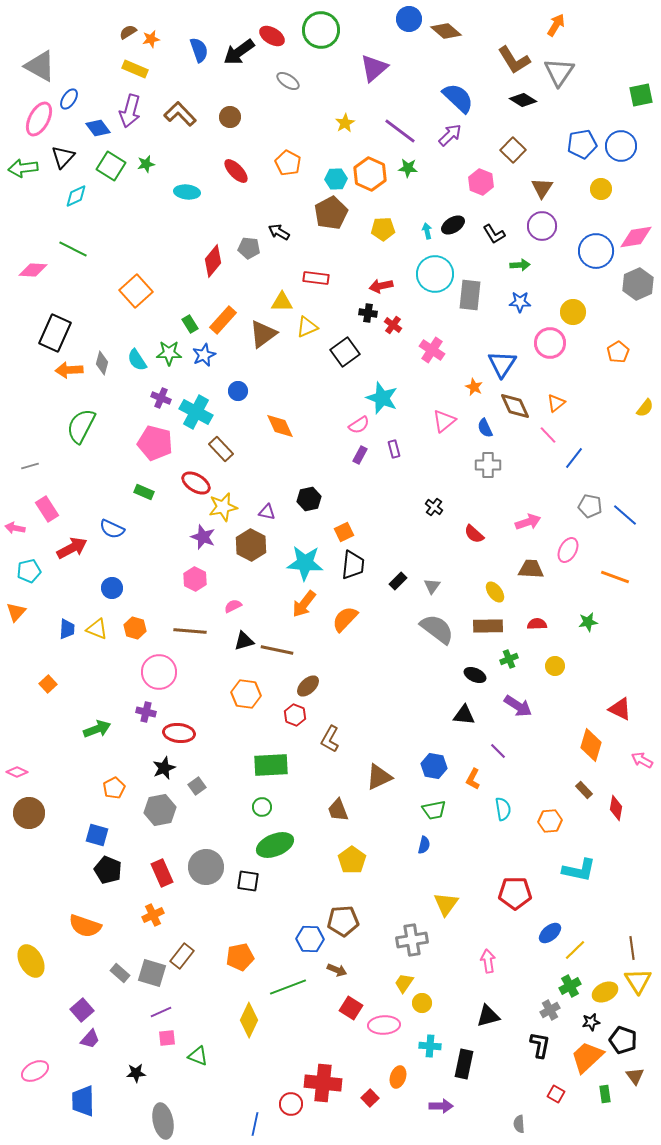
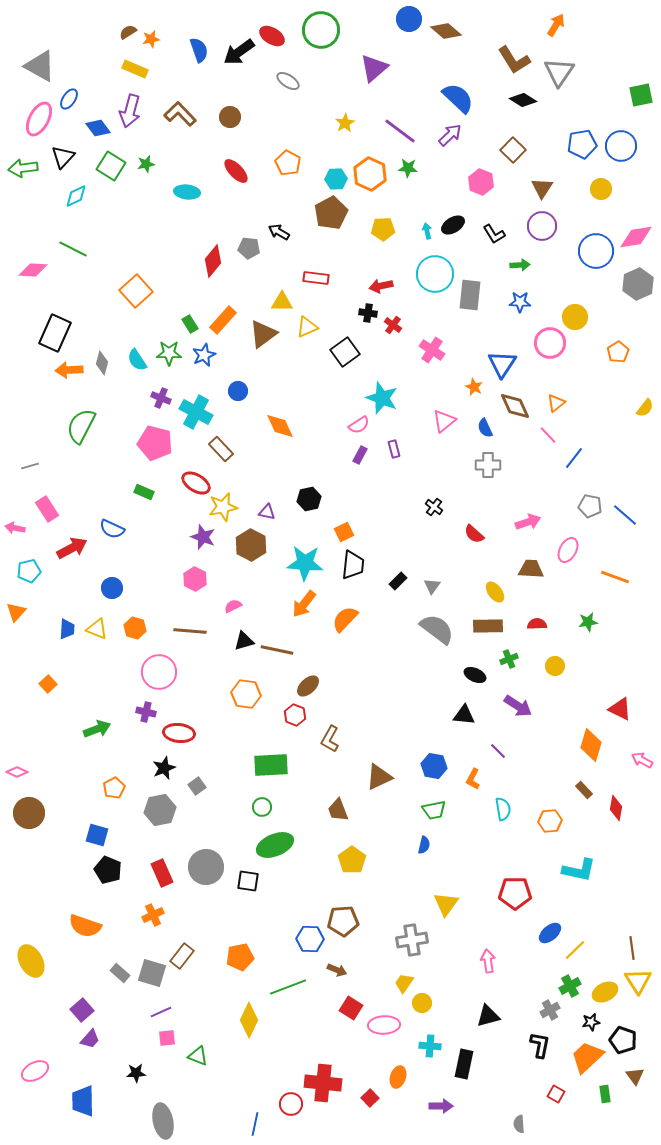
yellow circle at (573, 312): moved 2 px right, 5 px down
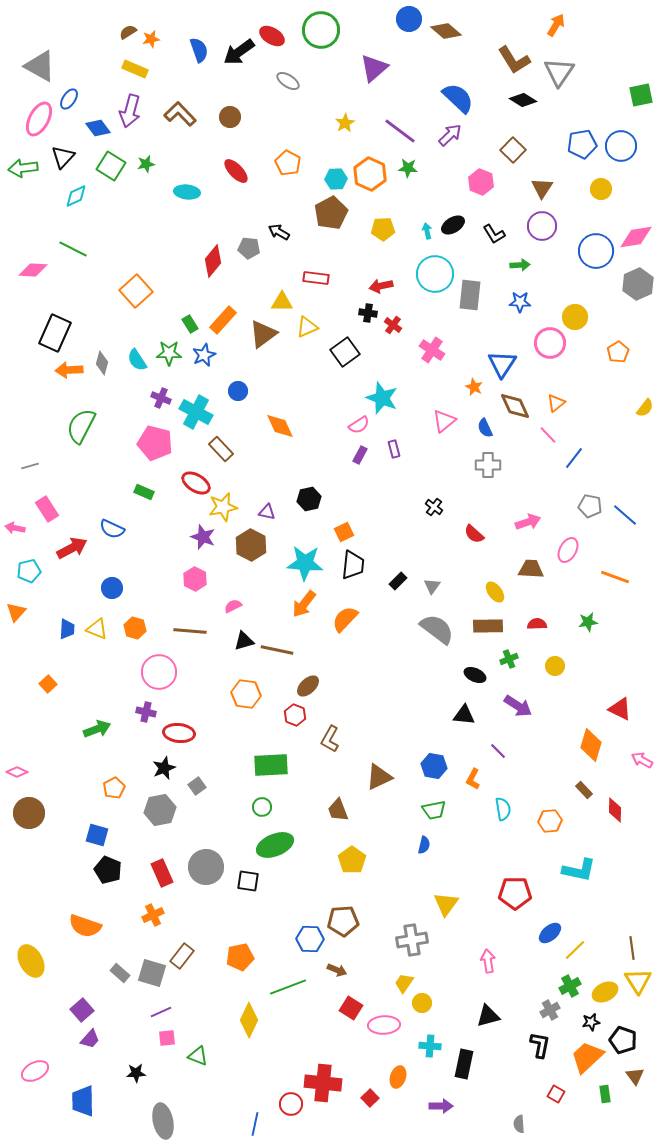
red diamond at (616, 808): moved 1 px left, 2 px down; rotated 10 degrees counterclockwise
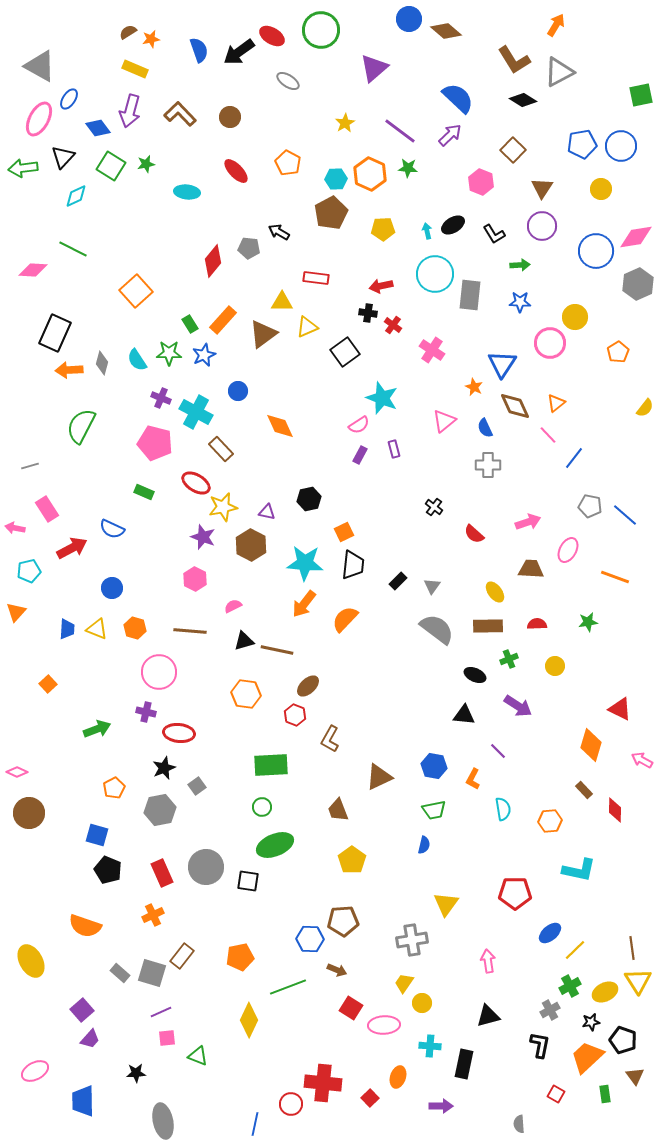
gray triangle at (559, 72): rotated 28 degrees clockwise
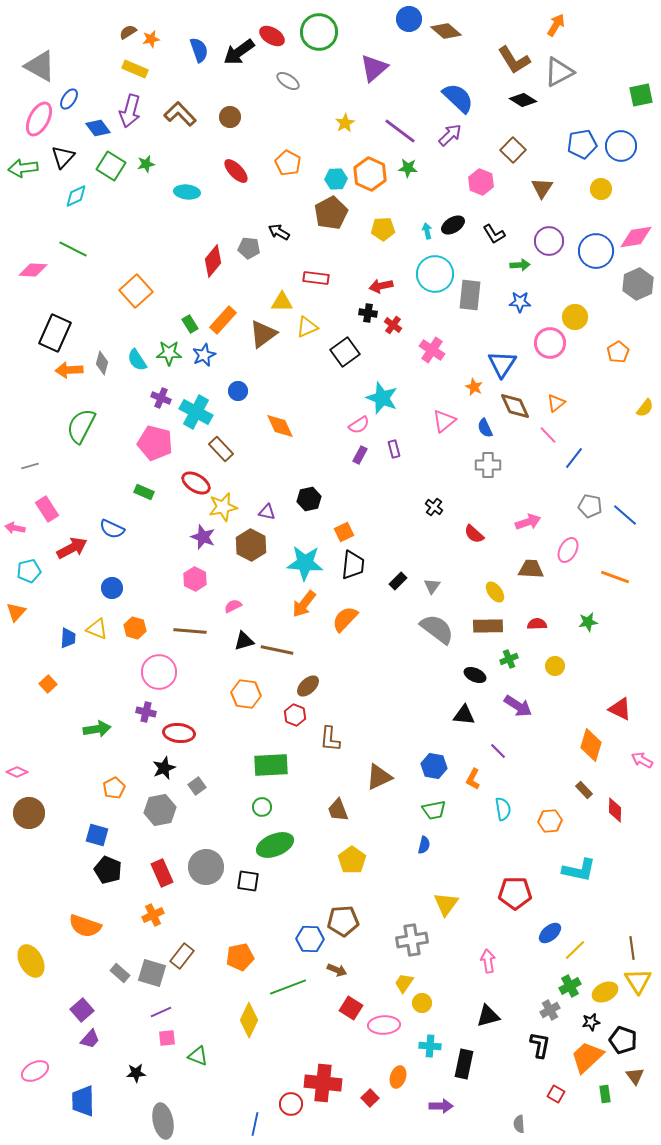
green circle at (321, 30): moved 2 px left, 2 px down
purple circle at (542, 226): moved 7 px right, 15 px down
blue trapezoid at (67, 629): moved 1 px right, 9 px down
green arrow at (97, 729): rotated 12 degrees clockwise
brown L-shape at (330, 739): rotated 24 degrees counterclockwise
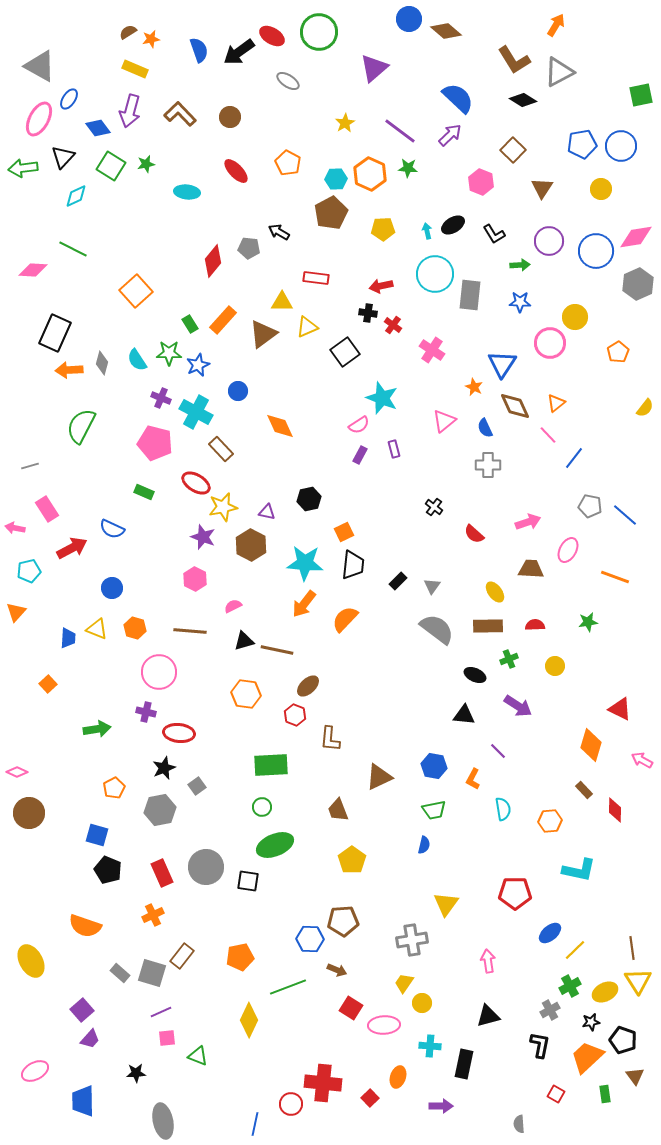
blue star at (204, 355): moved 6 px left, 10 px down
red semicircle at (537, 624): moved 2 px left, 1 px down
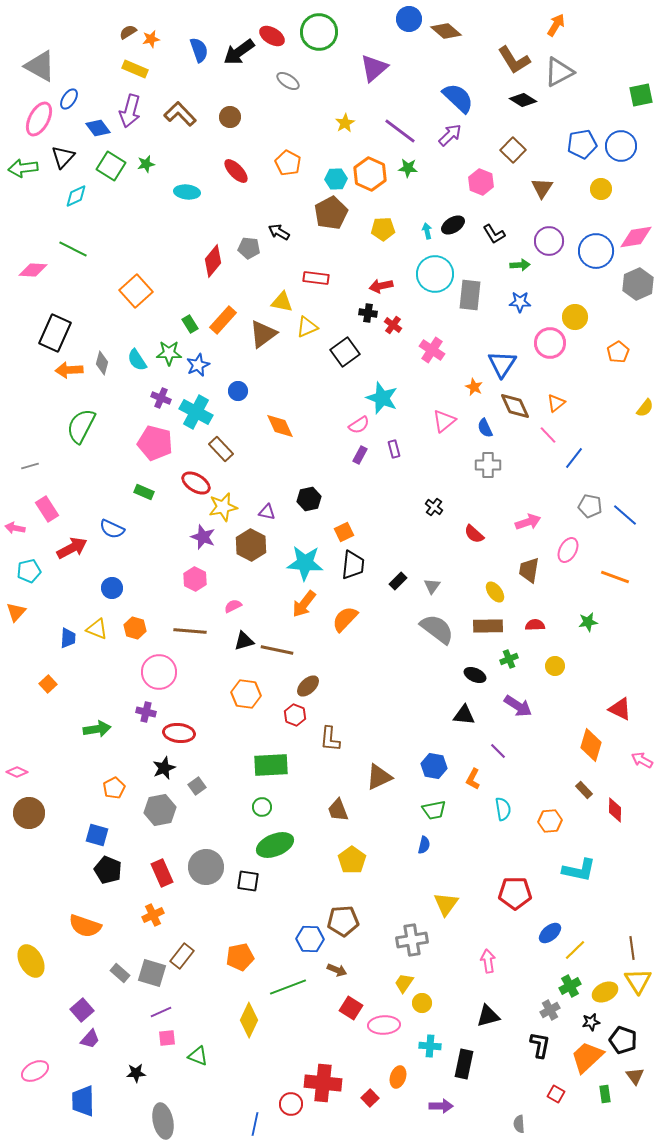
yellow triangle at (282, 302): rotated 10 degrees clockwise
brown trapezoid at (531, 569): moved 2 px left, 1 px down; rotated 84 degrees counterclockwise
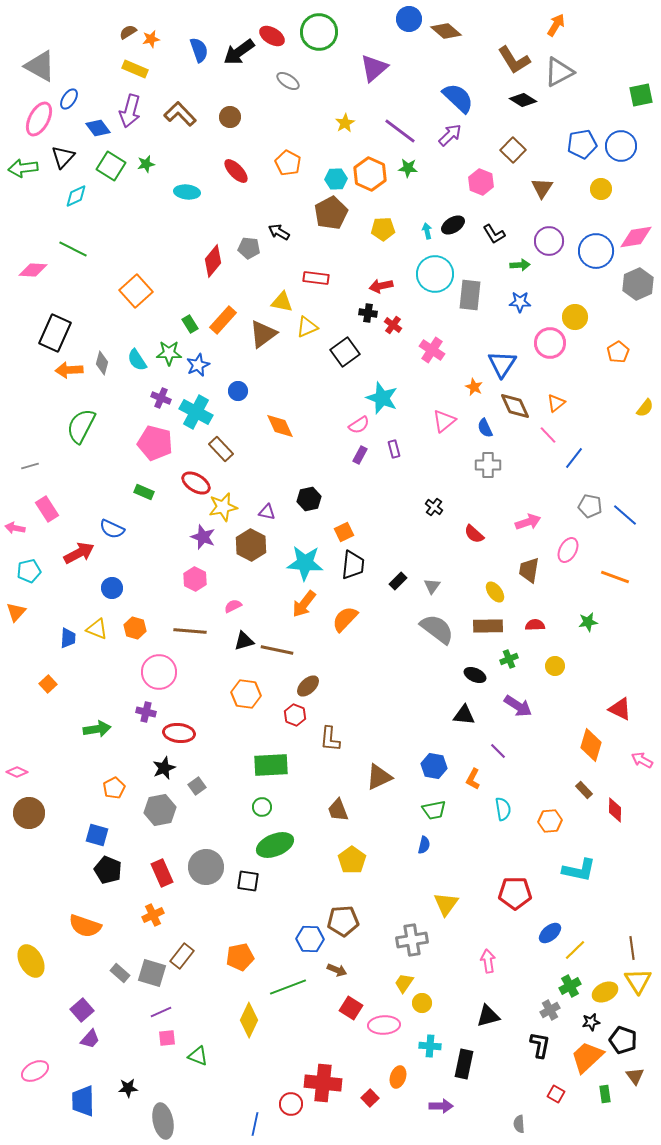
red arrow at (72, 548): moved 7 px right, 5 px down
black star at (136, 1073): moved 8 px left, 15 px down
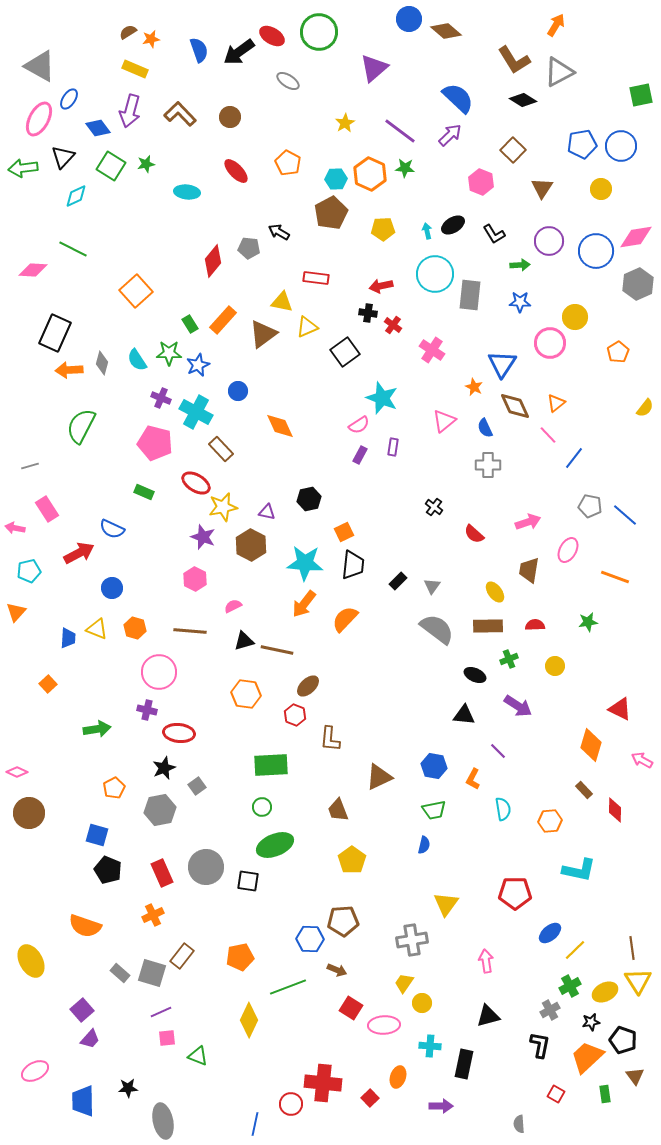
green star at (408, 168): moved 3 px left
purple rectangle at (394, 449): moved 1 px left, 2 px up; rotated 24 degrees clockwise
purple cross at (146, 712): moved 1 px right, 2 px up
pink arrow at (488, 961): moved 2 px left
